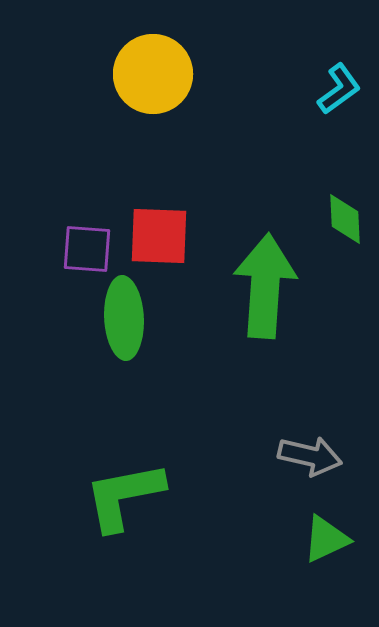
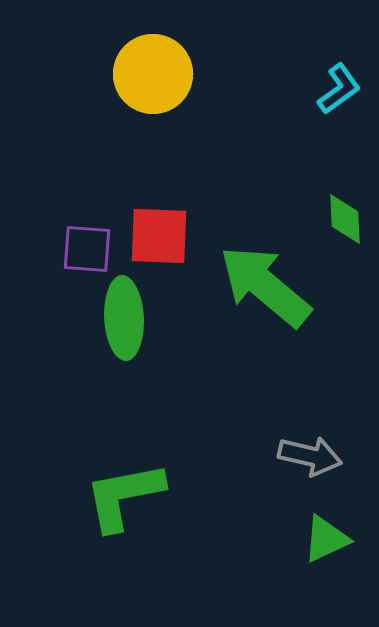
green arrow: rotated 54 degrees counterclockwise
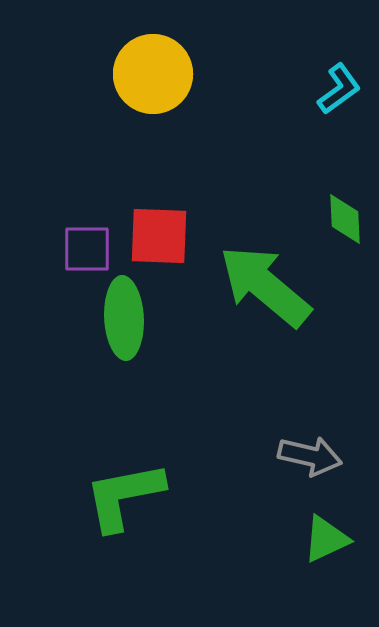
purple square: rotated 4 degrees counterclockwise
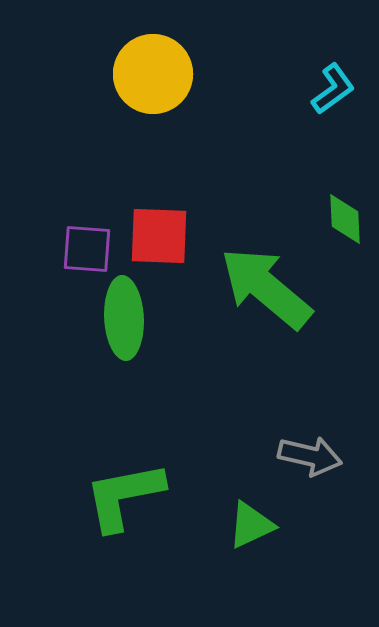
cyan L-shape: moved 6 px left
purple square: rotated 4 degrees clockwise
green arrow: moved 1 px right, 2 px down
green triangle: moved 75 px left, 14 px up
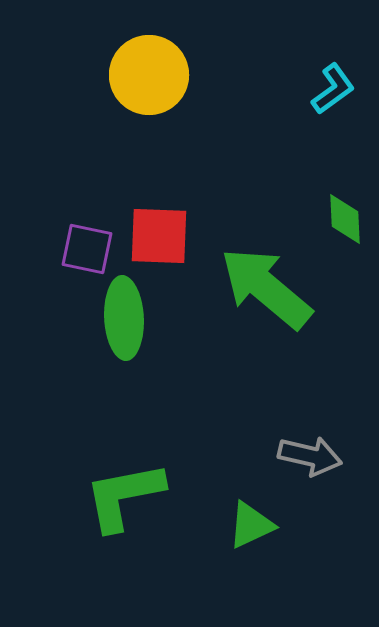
yellow circle: moved 4 px left, 1 px down
purple square: rotated 8 degrees clockwise
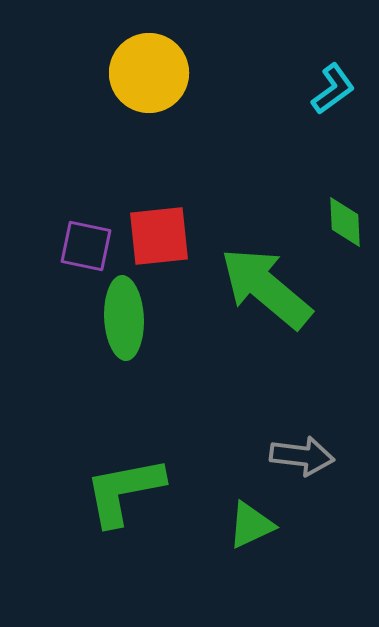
yellow circle: moved 2 px up
green diamond: moved 3 px down
red square: rotated 8 degrees counterclockwise
purple square: moved 1 px left, 3 px up
gray arrow: moved 8 px left; rotated 6 degrees counterclockwise
green L-shape: moved 5 px up
